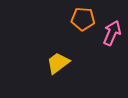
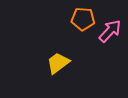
pink arrow: moved 2 px left, 2 px up; rotated 20 degrees clockwise
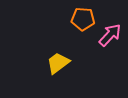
pink arrow: moved 4 px down
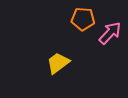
pink arrow: moved 2 px up
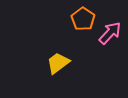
orange pentagon: rotated 30 degrees clockwise
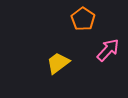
pink arrow: moved 2 px left, 17 px down
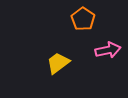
pink arrow: rotated 35 degrees clockwise
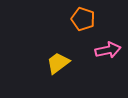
orange pentagon: rotated 15 degrees counterclockwise
